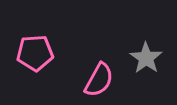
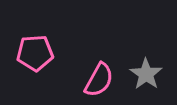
gray star: moved 16 px down
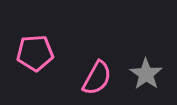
pink semicircle: moved 2 px left, 2 px up
